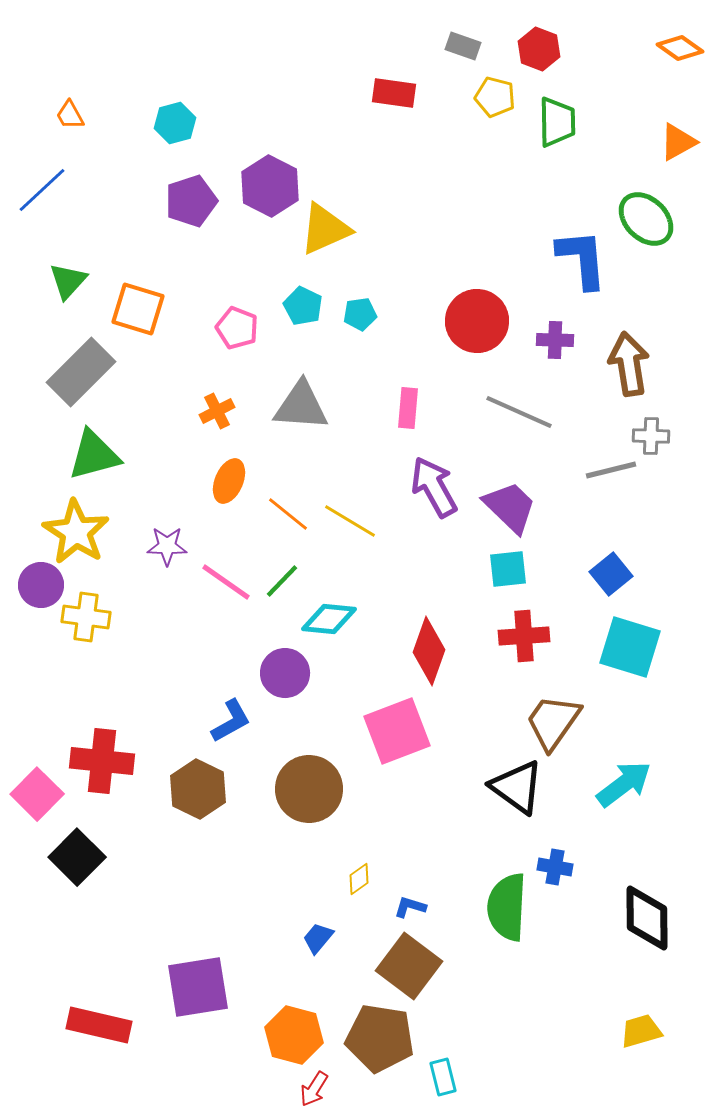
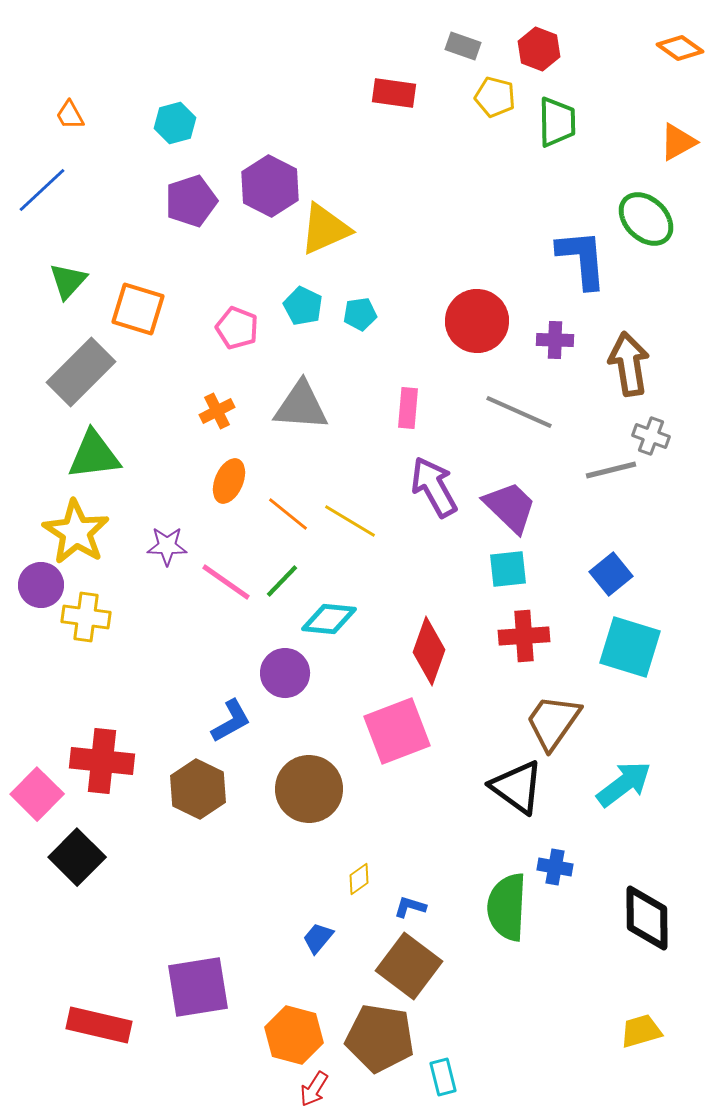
gray cross at (651, 436): rotated 18 degrees clockwise
green triangle at (94, 455): rotated 8 degrees clockwise
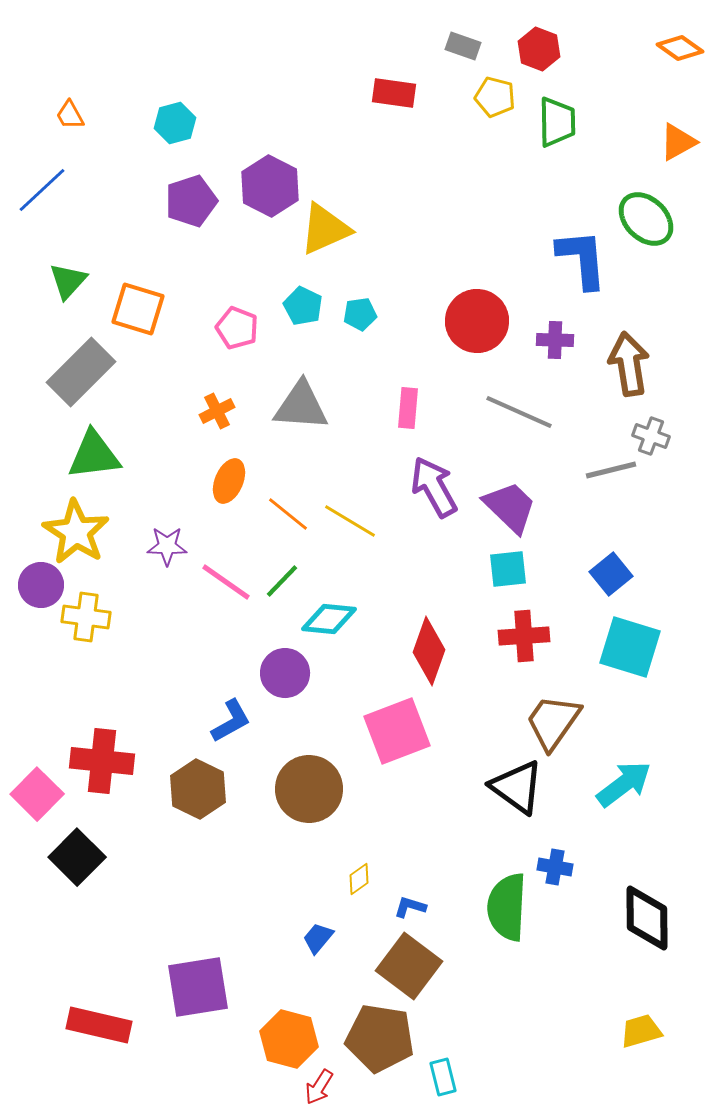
orange hexagon at (294, 1035): moved 5 px left, 4 px down
red arrow at (314, 1089): moved 5 px right, 2 px up
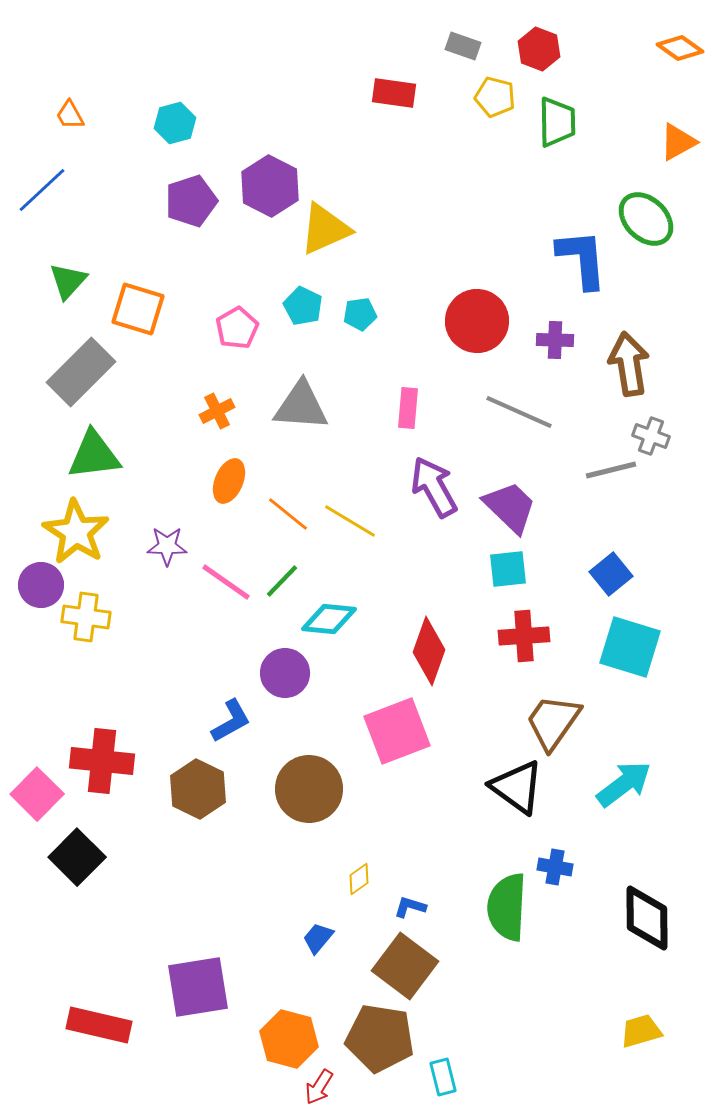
pink pentagon at (237, 328): rotated 21 degrees clockwise
brown square at (409, 966): moved 4 px left
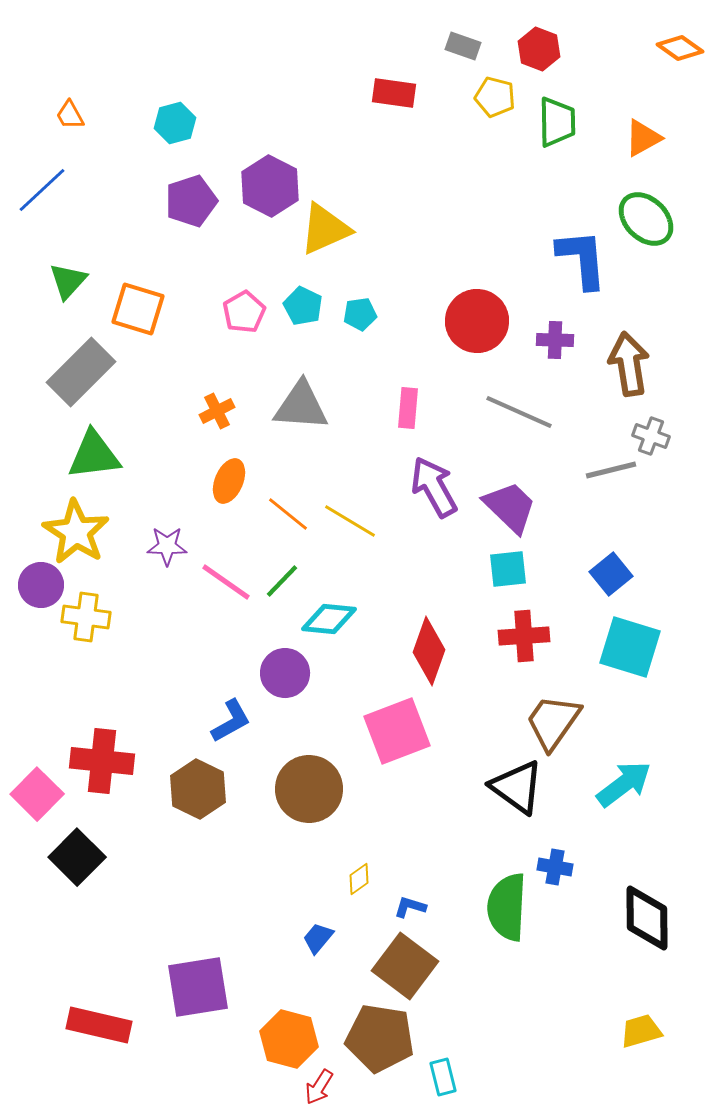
orange triangle at (678, 142): moved 35 px left, 4 px up
pink pentagon at (237, 328): moved 7 px right, 16 px up
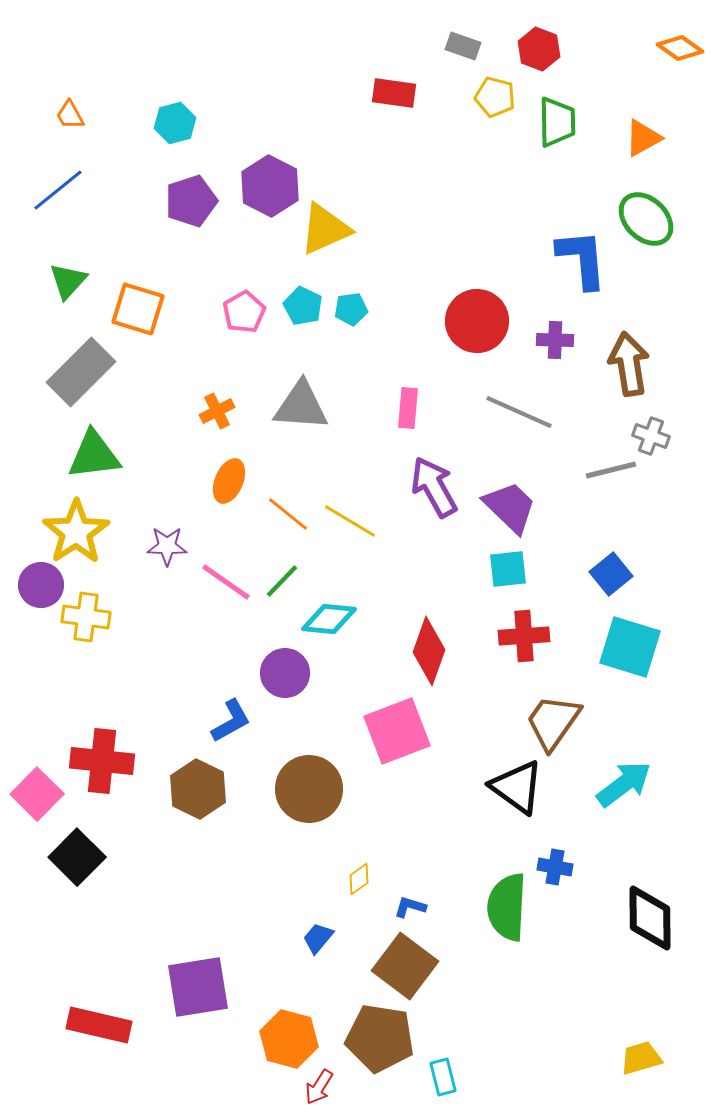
blue line at (42, 190): moved 16 px right; rotated 4 degrees clockwise
cyan pentagon at (360, 314): moved 9 px left, 5 px up
yellow star at (76, 532): rotated 6 degrees clockwise
black diamond at (647, 918): moved 3 px right
yellow trapezoid at (641, 1031): moved 27 px down
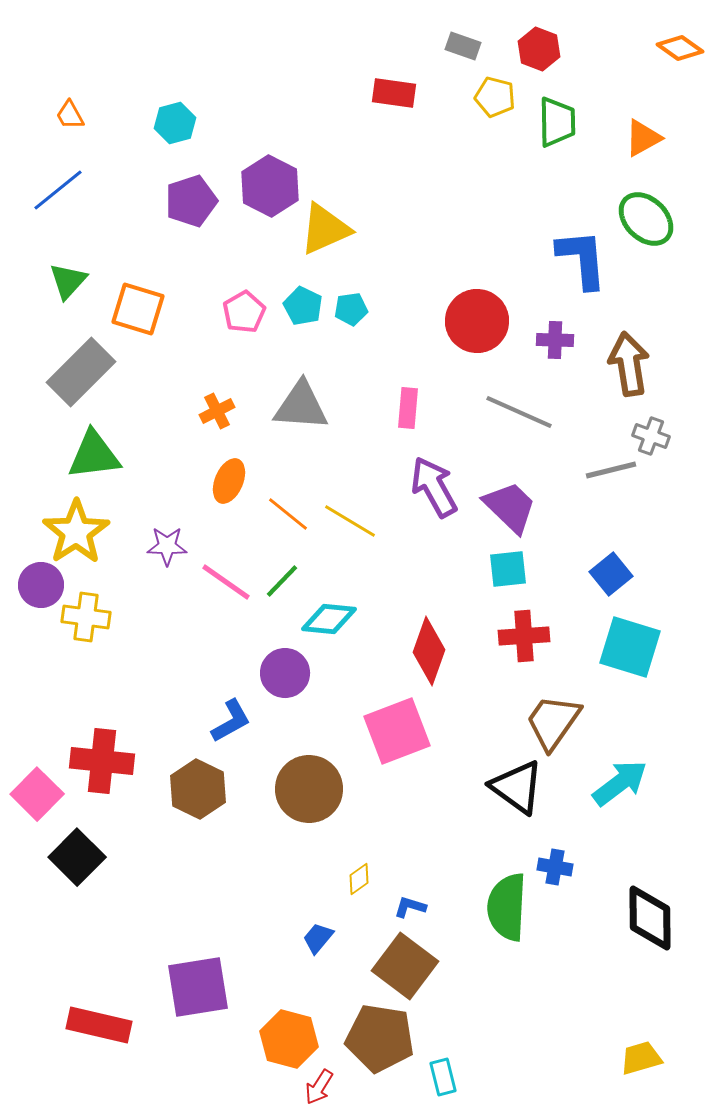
cyan arrow at (624, 784): moved 4 px left, 1 px up
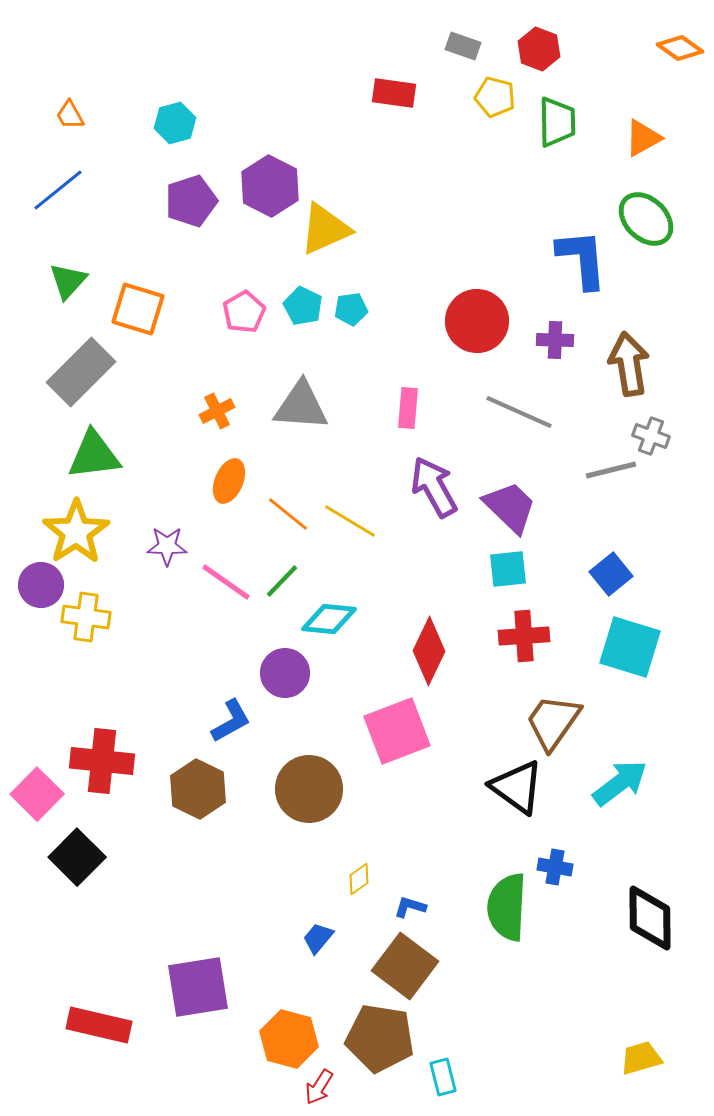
red diamond at (429, 651): rotated 6 degrees clockwise
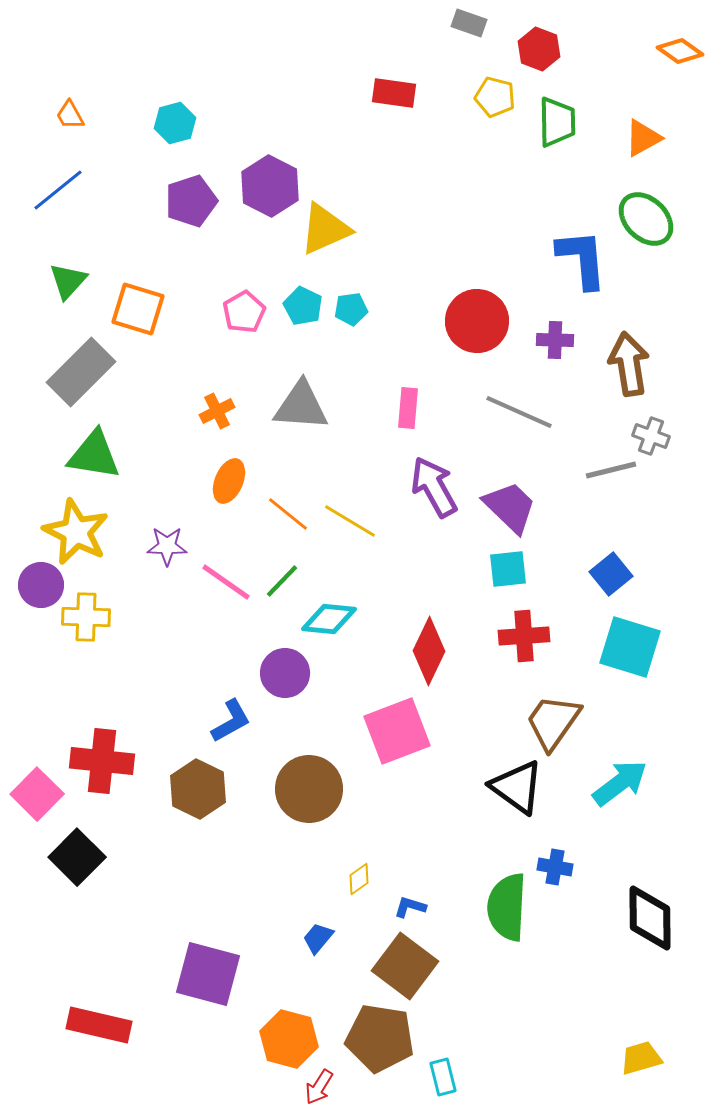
gray rectangle at (463, 46): moved 6 px right, 23 px up
orange diamond at (680, 48): moved 3 px down
green triangle at (94, 455): rotated 16 degrees clockwise
yellow star at (76, 532): rotated 12 degrees counterclockwise
yellow cross at (86, 617): rotated 6 degrees counterclockwise
purple square at (198, 987): moved 10 px right, 13 px up; rotated 24 degrees clockwise
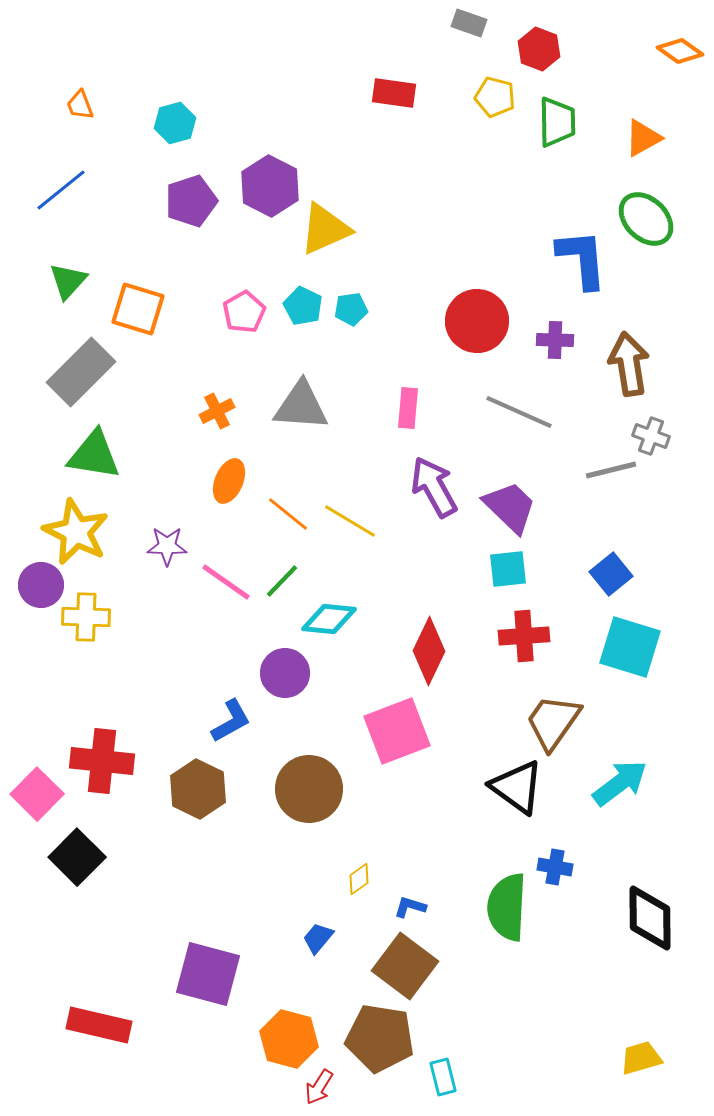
orange trapezoid at (70, 115): moved 10 px right, 10 px up; rotated 8 degrees clockwise
blue line at (58, 190): moved 3 px right
